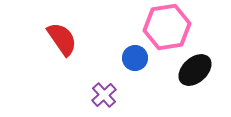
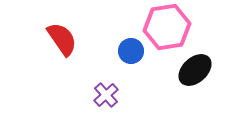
blue circle: moved 4 px left, 7 px up
purple cross: moved 2 px right
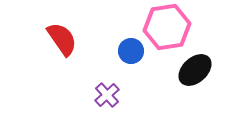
purple cross: moved 1 px right
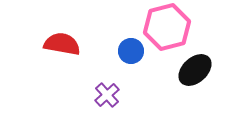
pink hexagon: rotated 6 degrees counterclockwise
red semicircle: moved 5 px down; rotated 45 degrees counterclockwise
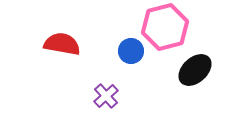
pink hexagon: moved 2 px left
purple cross: moved 1 px left, 1 px down
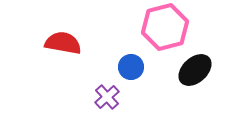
red semicircle: moved 1 px right, 1 px up
blue circle: moved 16 px down
purple cross: moved 1 px right, 1 px down
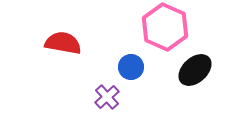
pink hexagon: rotated 21 degrees counterclockwise
